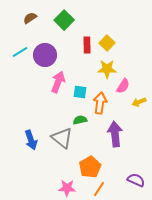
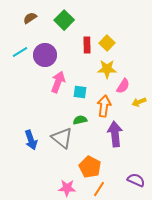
orange arrow: moved 4 px right, 3 px down
orange pentagon: rotated 15 degrees counterclockwise
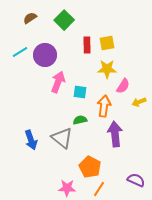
yellow square: rotated 35 degrees clockwise
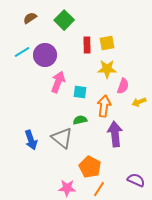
cyan line: moved 2 px right
pink semicircle: rotated 14 degrees counterclockwise
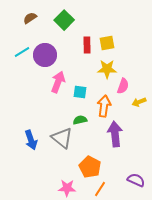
orange line: moved 1 px right
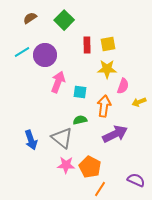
yellow square: moved 1 px right, 1 px down
purple arrow: rotated 70 degrees clockwise
pink star: moved 1 px left, 23 px up
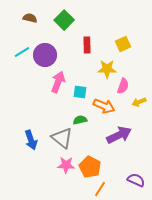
brown semicircle: rotated 48 degrees clockwise
yellow square: moved 15 px right; rotated 14 degrees counterclockwise
orange arrow: rotated 105 degrees clockwise
purple arrow: moved 4 px right, 1 px down
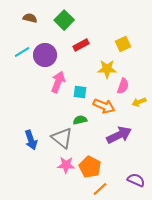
red rectangle: moved 6 px left; rotated 63 degrees clockwise
orange line: rotated 14 degrees clockwise
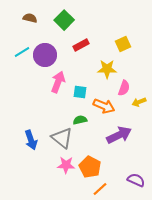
pink semicircle: moved 1 px right, 2 px down
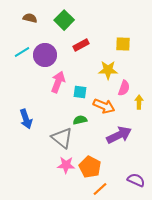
yellow square: rotated 28 degrees clockwise
yellow star: moved 1 px right, 1 px down
yellow arrow: rotated 112 degrees clockwise
blue arrow: moved 5 px left, 21 px up
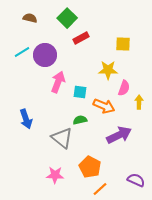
green square: moved 3 px right, 2 px up
red rectangle: moved 7 px up
pink star: moved 11 px left, 10 px down
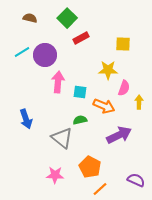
pink arrow: rotated 15 degrees counterclockwise
